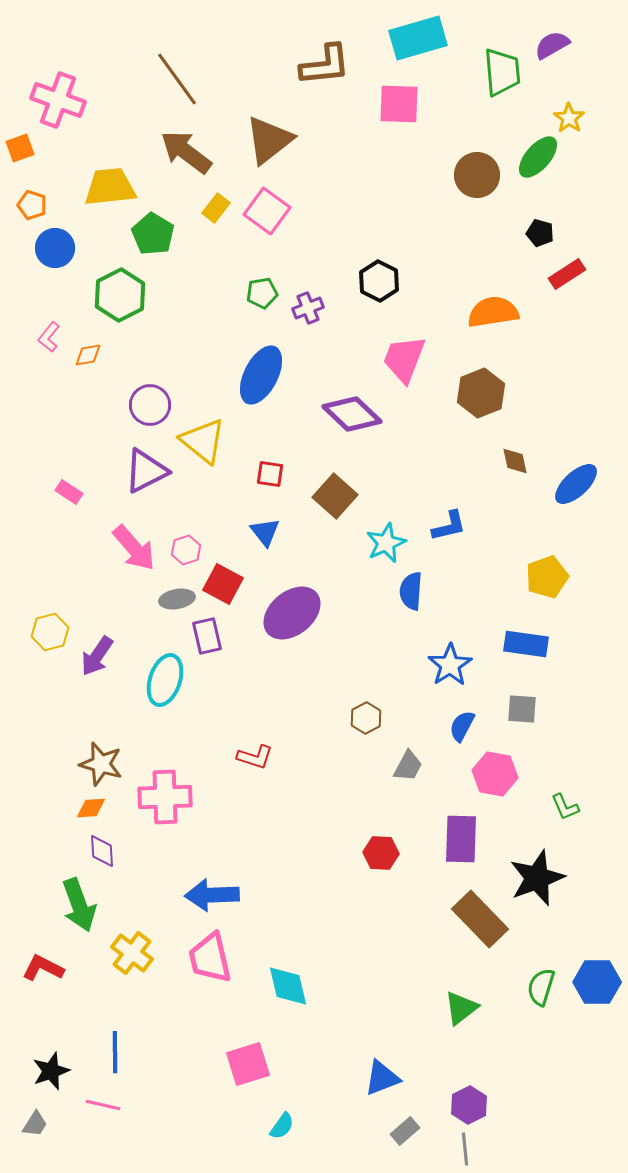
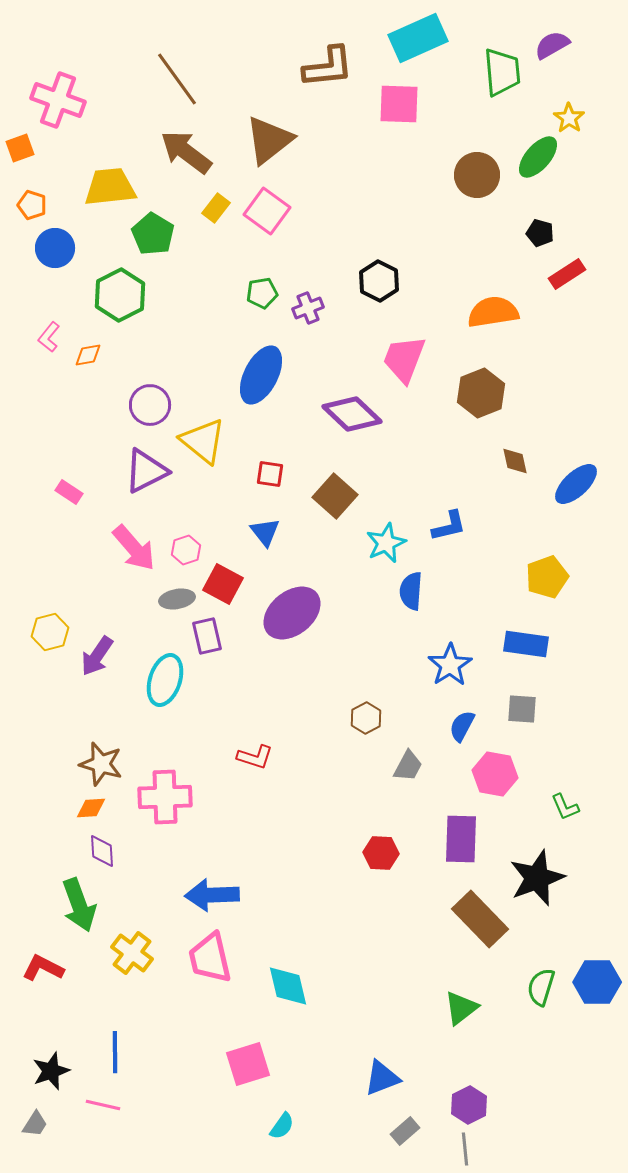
cyan rectangle at (418, 38): rotated 8 degrees counterclockwise
brown L-shape at (325, 65): moved 3 px right, 2 px down
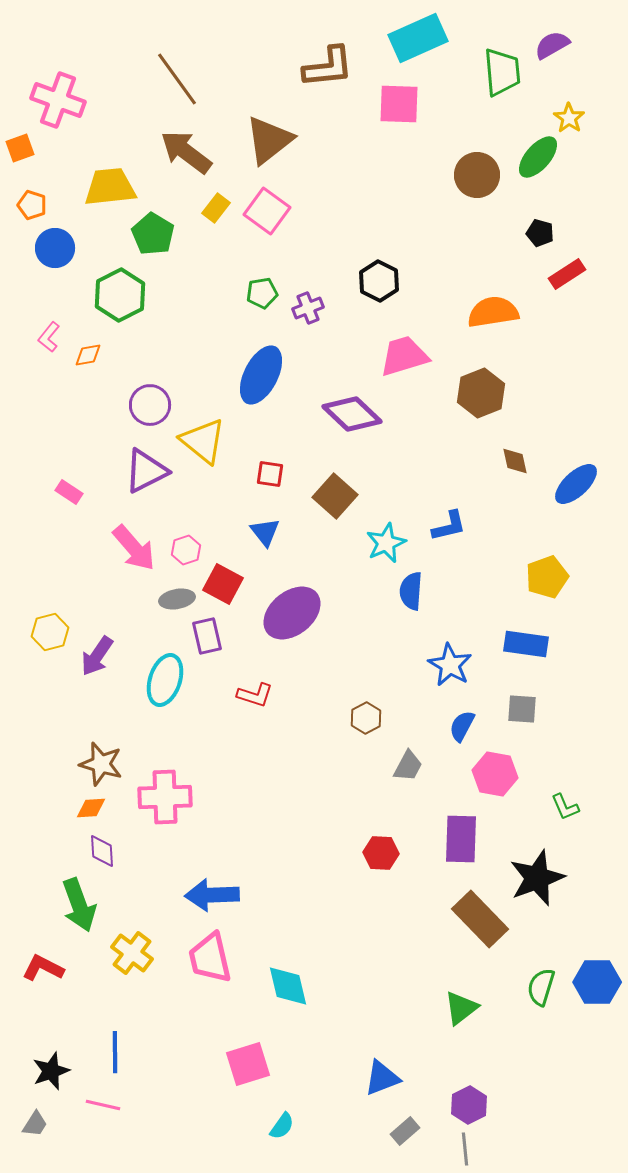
pink trapezoid at (404, 359): moved 3 px up; rotated 52 degrees clockwise
blue star at (450, 665): rotated 9 degrees counterclockwise
red L-shape at (255, 757): moved 62 px up
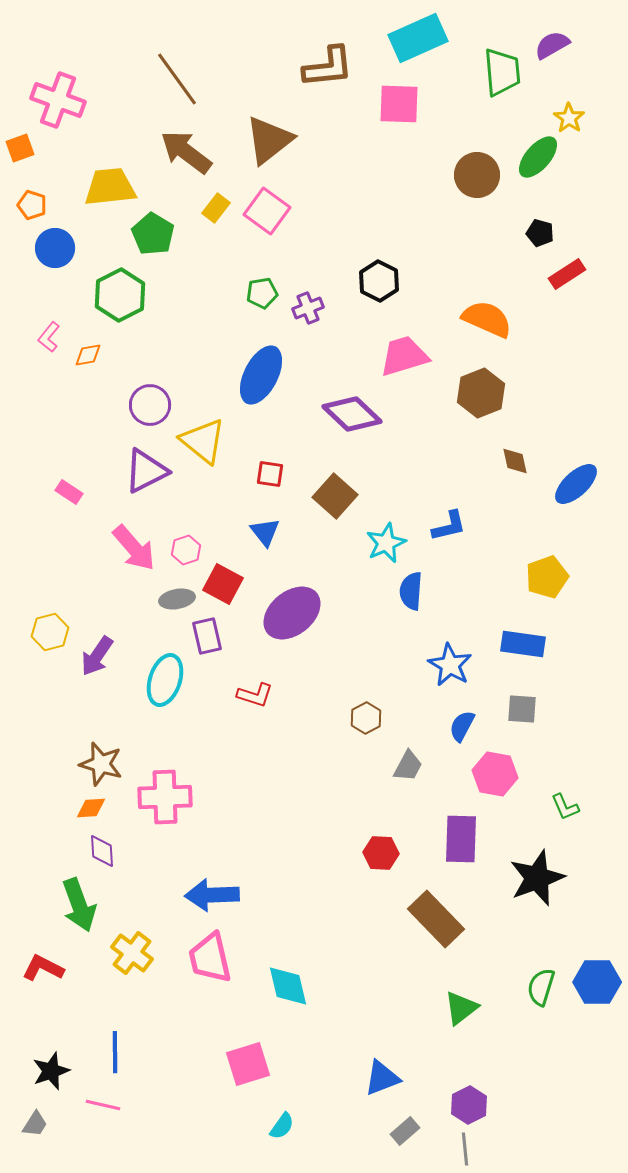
orange semicircle at (493, 312): moved 6 px left, 7 px down; rotated 33 degrees clockwise
blue rectangle at (526, 644): moved 3 px left
brown rectangle at (480, 919): moved 44 px left
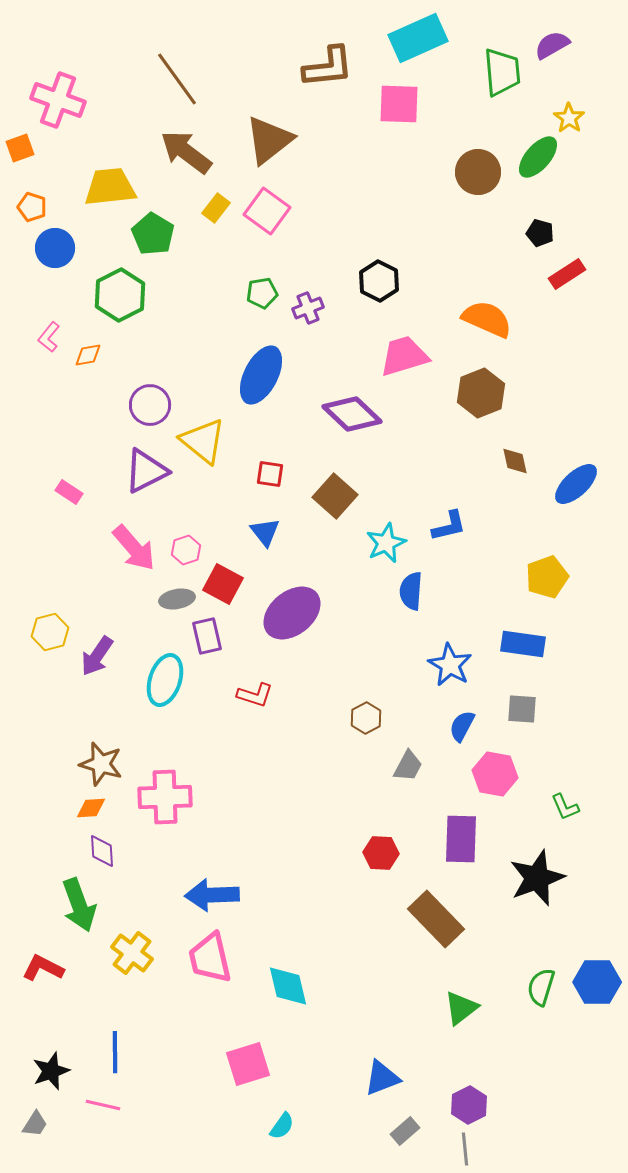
brown circle at (477, 175): moved 1 px right, 3 px up
orange pentagon at (32, 205): moved 2 px down
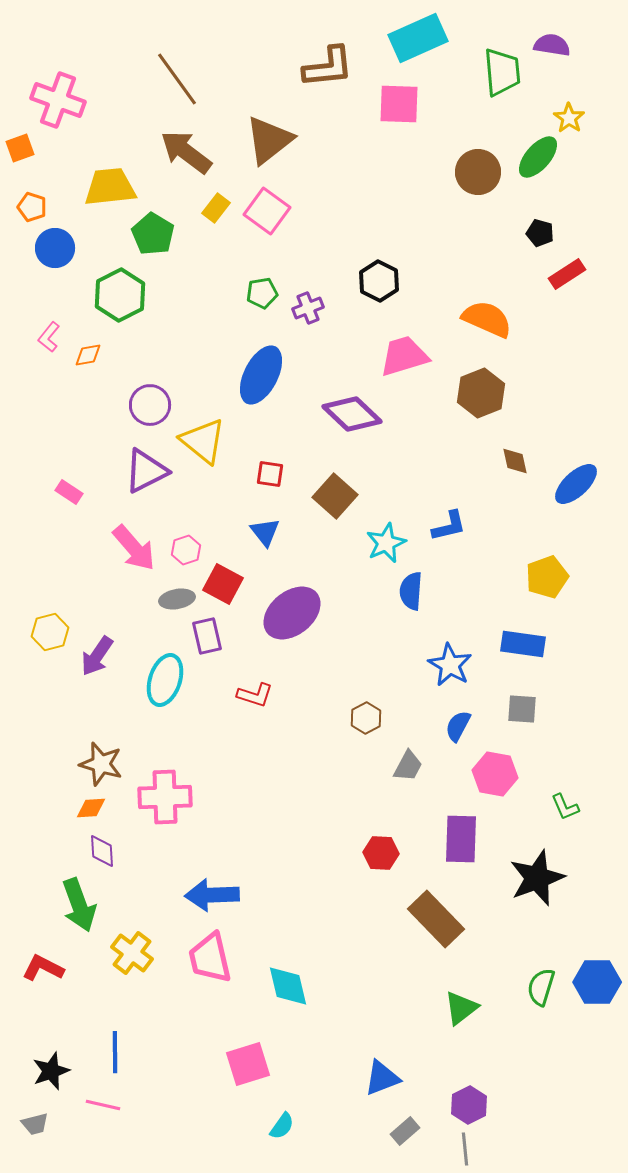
purple semicircle at (552, 45): rotated 39 degrees clockwise
blue semicircle at (462, 726): moved 4 px left
gray trapezoid at (35, 1124): rotated 44 degrees clockwise
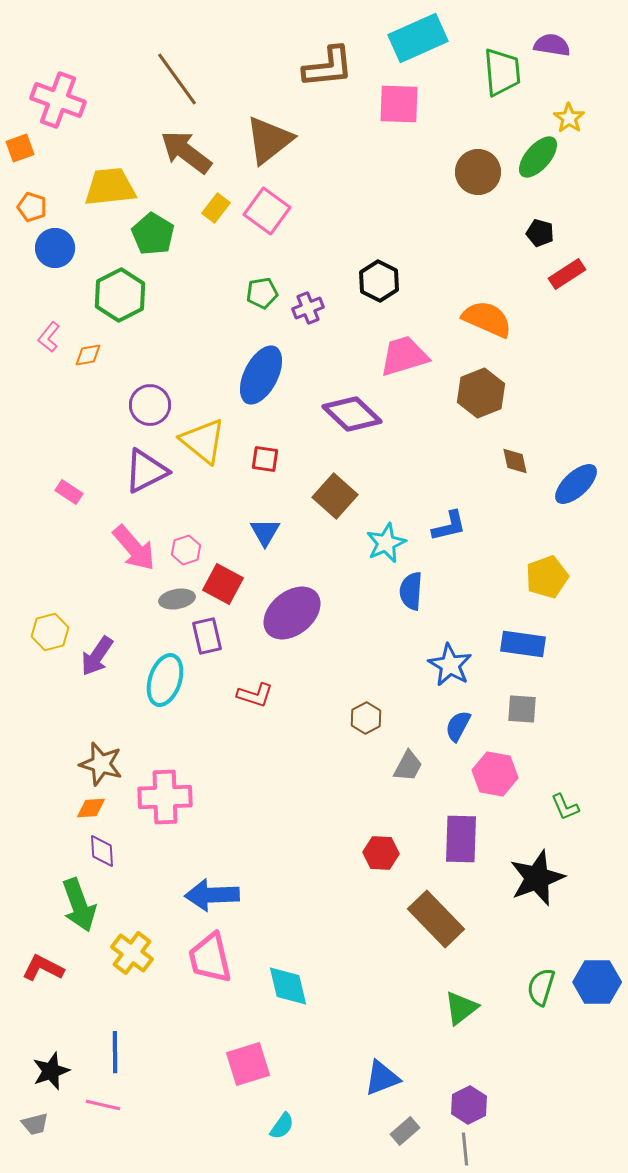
red square at (270, 474): moved 5 px left, 15 px up
blue triangle at (265, 532): rotated 8 degrees clockwise
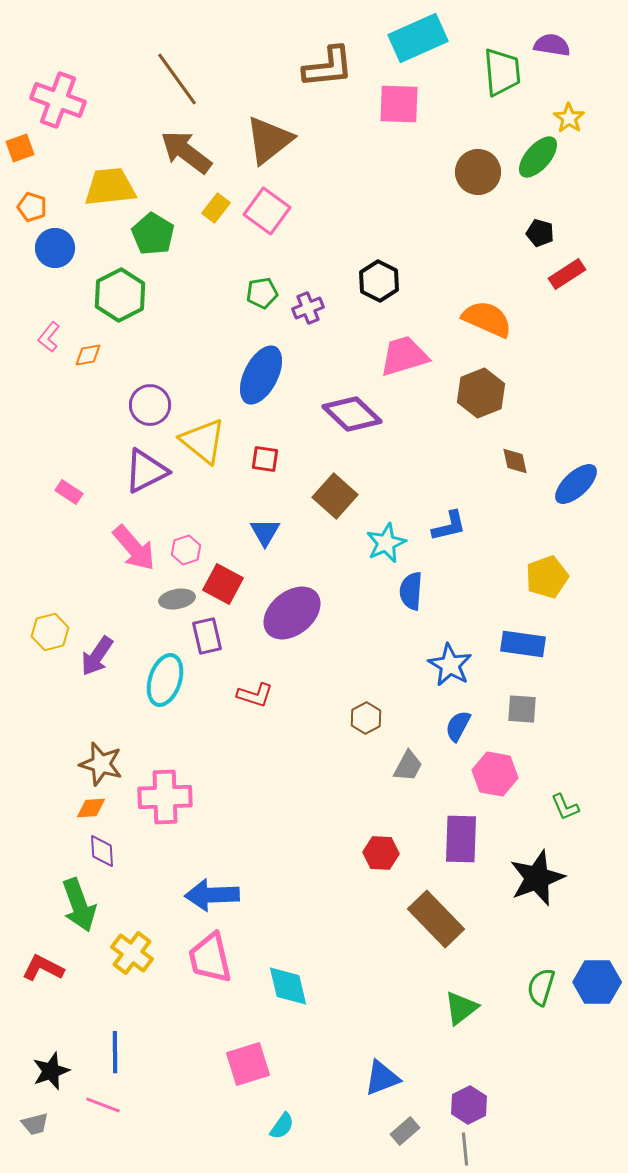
pink line at (103, 1105): rotated 8 degrees clockwise
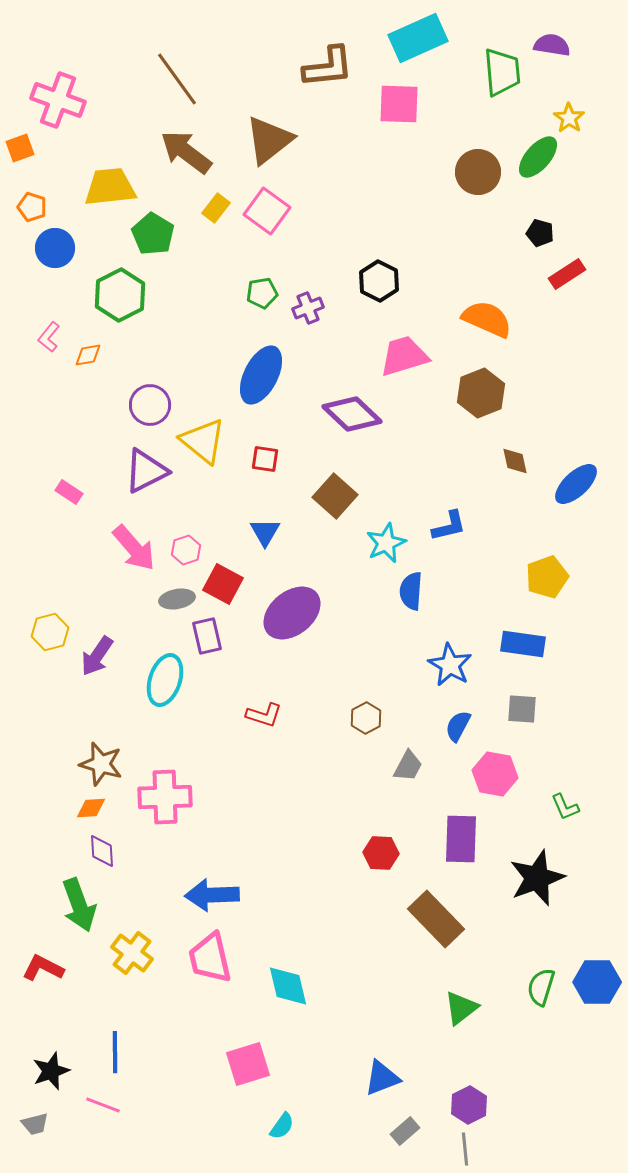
red L-shape at (255, 695): moved 9 px right, 20 px down
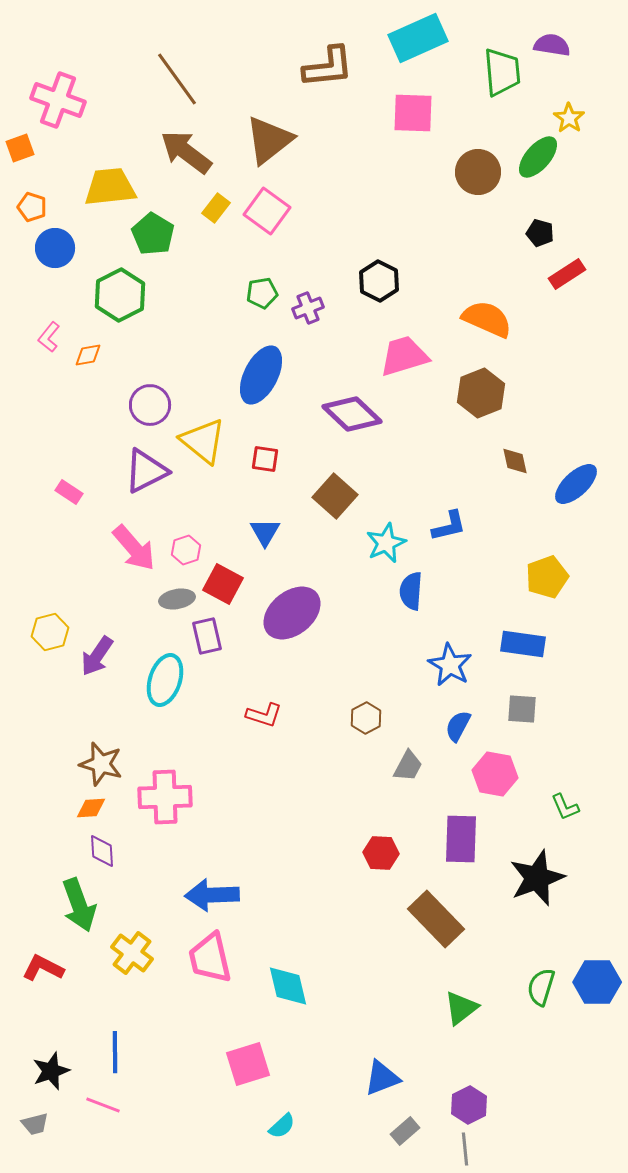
pink square at (399, 104): moved 14 px right, 9 px down
cyan semicircle at (282, 1126): rotated 12 degrees clockwise
